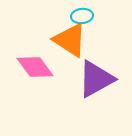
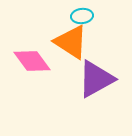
orange triangle: moved 1 px right, 2 px down
pink diamond: moved 3 px left, 6 px up
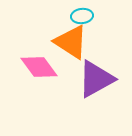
pink diamond: moved 7 px right, 6 px down
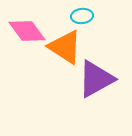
orange triangle: moved 6 px left, 5 px down
pink diamond: moved 12 px left, 36 px up
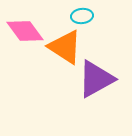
pink diamond: moved 2 px left
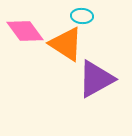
cyan ellipse: rotated 10 degrees clockwise
orange triangle: moved 1 px right, 3 px up
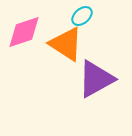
cyan ellipse: rotated 45 degrees counterclockwise
pink diamond: moved 1 px left, 1 px down; rotated 72 degrees counterclockwise
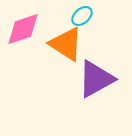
pink diamond: moved 1 px left, 3 px up
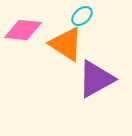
pink diamond: moved 1 px down; rotated 24 degrees clockwise
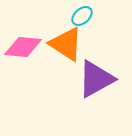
pink diamond: moved 17 px down
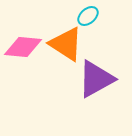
cyan ellipse: moved 6 px right
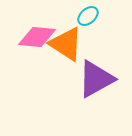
pink diamond: moved 14 px right, 10 px up
